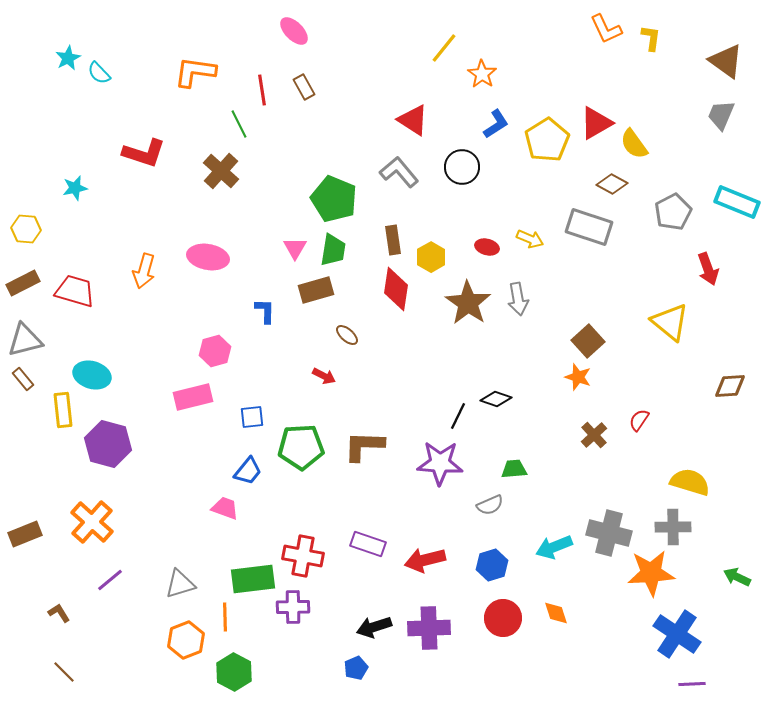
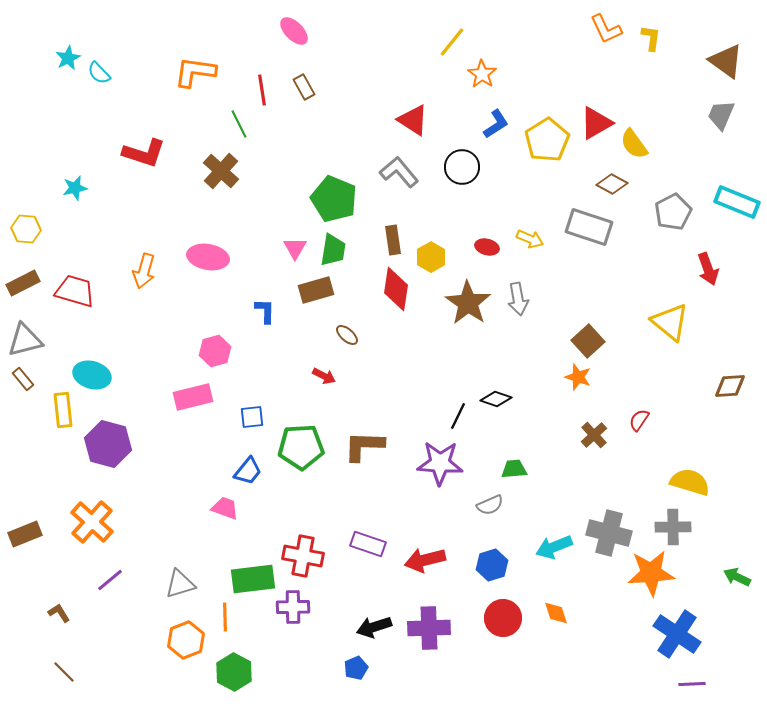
yellow line at (444, 48): moved 8 px right, 6 px up
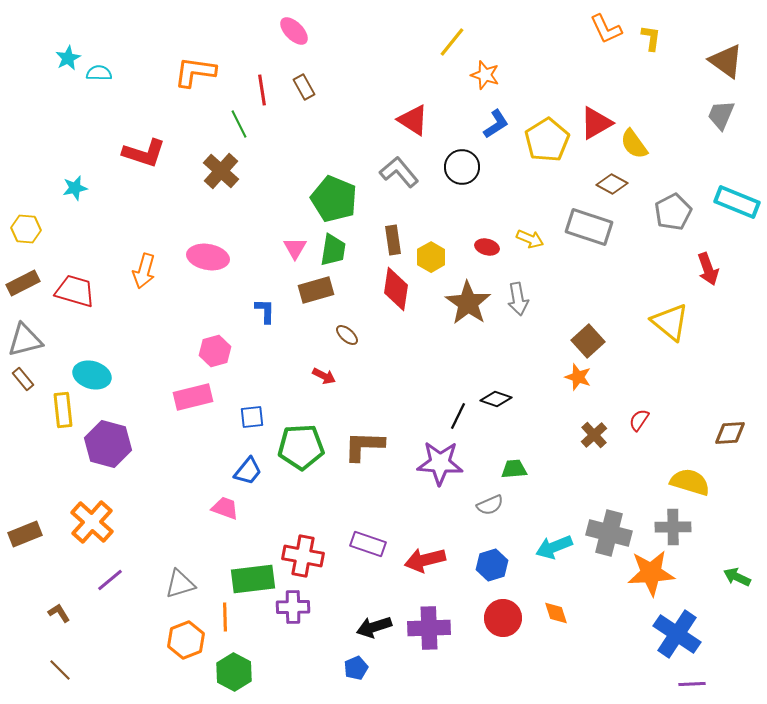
cyan semicircle at (99, 73): rotated 135 degrees clockwise
orange star at (482, 74): moved 3 px right, 1 px down; rotated 16 degrees counterclockwise
brown diamond at (730, 386): moved 47 px down
brown line at (64, 672): moved 4 px left, 2 px up
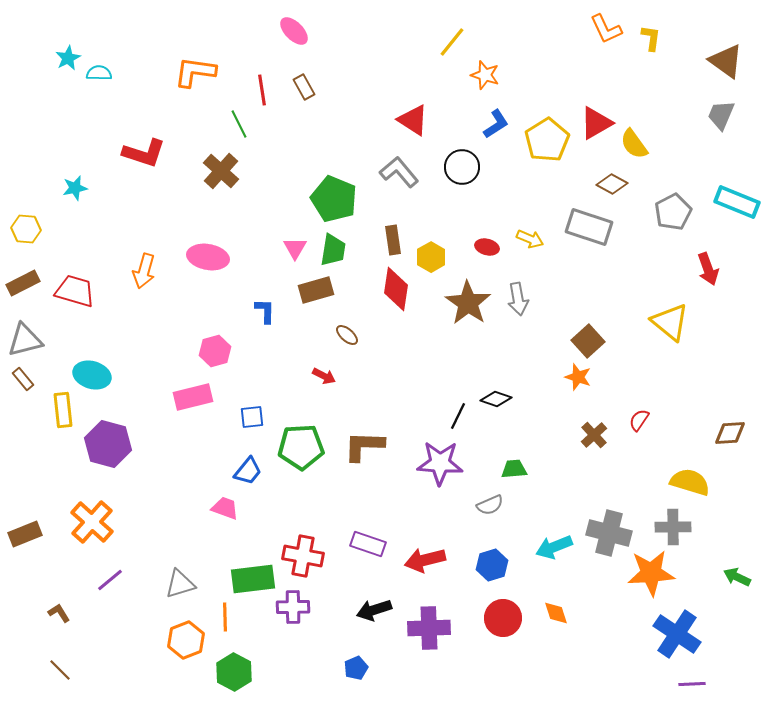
black arrow at (374, 627): moved 17 px up
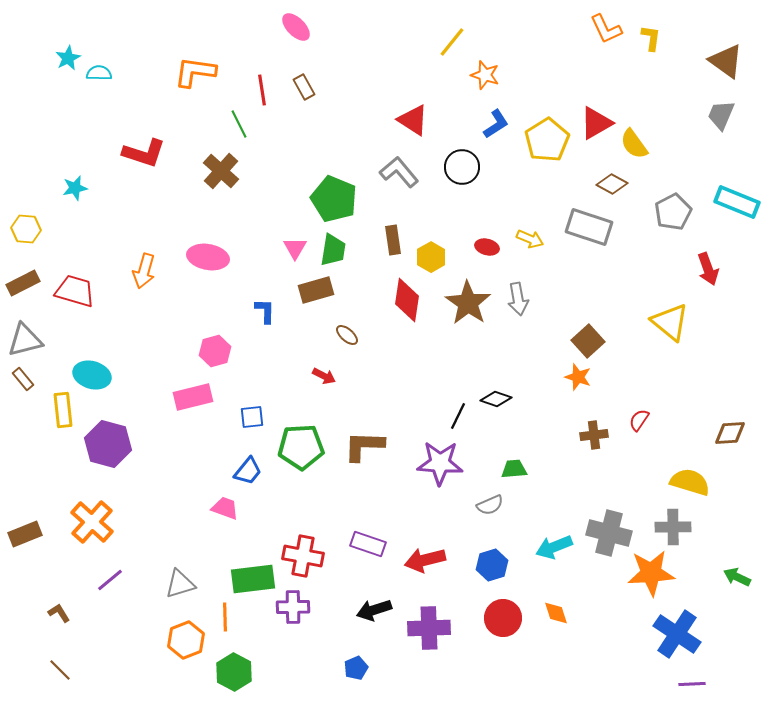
pink ellipse at (294, 31): moved 2 px right, 4 px up
red diamond at (396, 289): moved 11 px right, 11 px down
brown cross at (594, 435): rotated 36 degrees clockwise
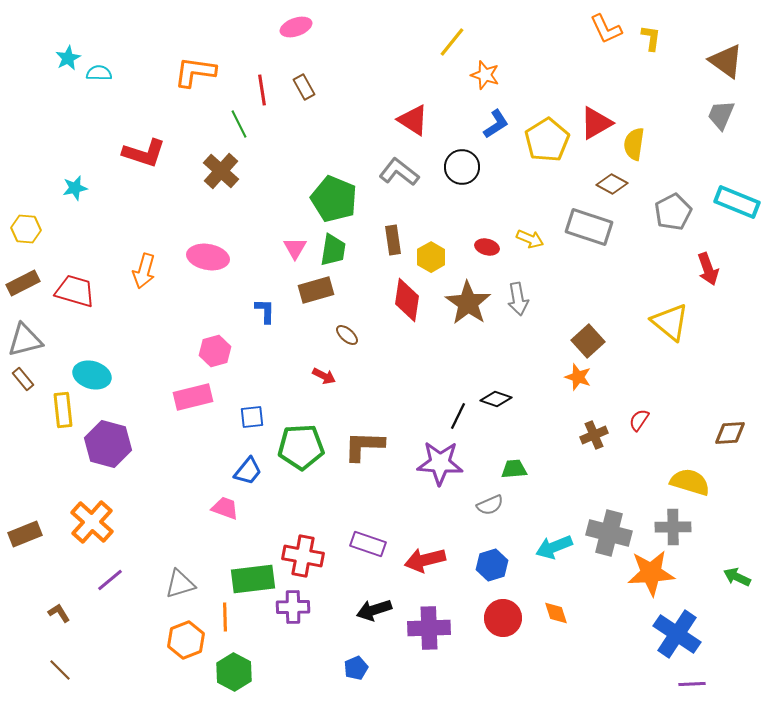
pink ellipse at (296, 27): rotated 64 degrees counterclockwise
yellow semicircle at (634, 144): rotated 44 degrees clockwise
gray L-shape at (399, 172): rotated 12 degrees counterclockwise
brown cross at (594, 435): rotated 16 degrees counterclockwise
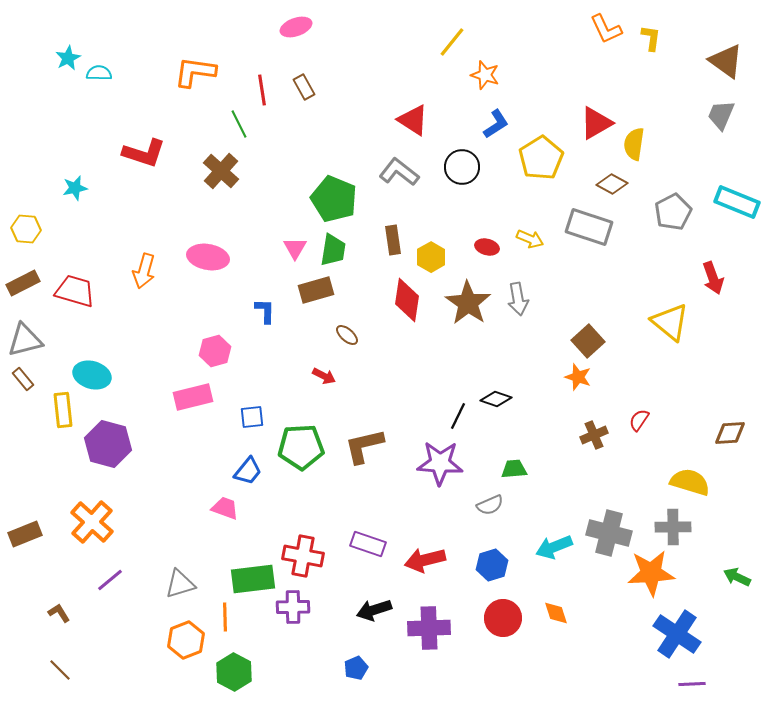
yellow pentagon at (547, 140): moved 6 px left, 18 px down
red arrow at (708, 269): moved 5 px right, 9 px down
brown L-shape at (364, 446): rotated 15 degrees counterclockwise
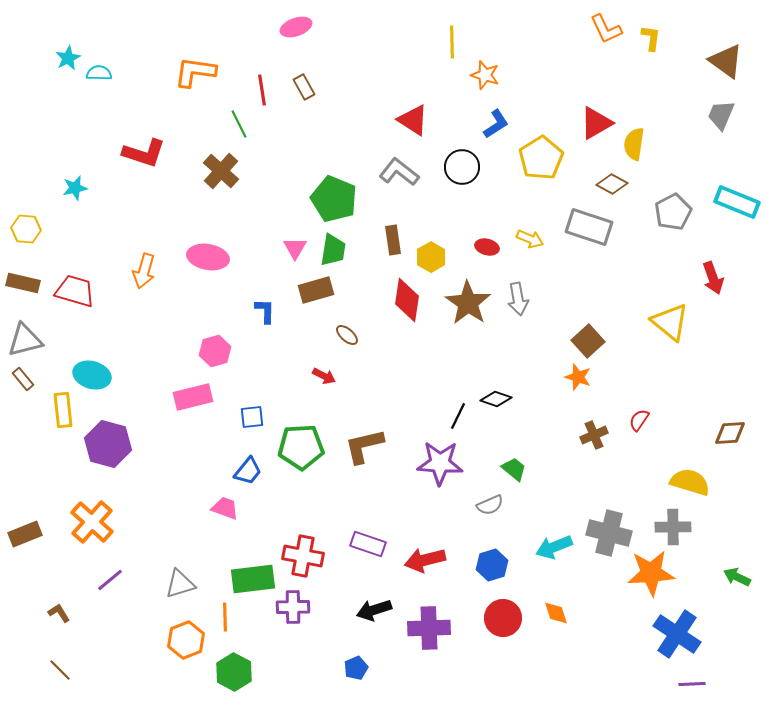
yellow line at (452, 42): rotated 40 degrees counterclockwise
brown rectangle at (23, 283): rotated 40 degrees clockwise
green trapezoid at (514, 469): rotated 44 degrees clockwise
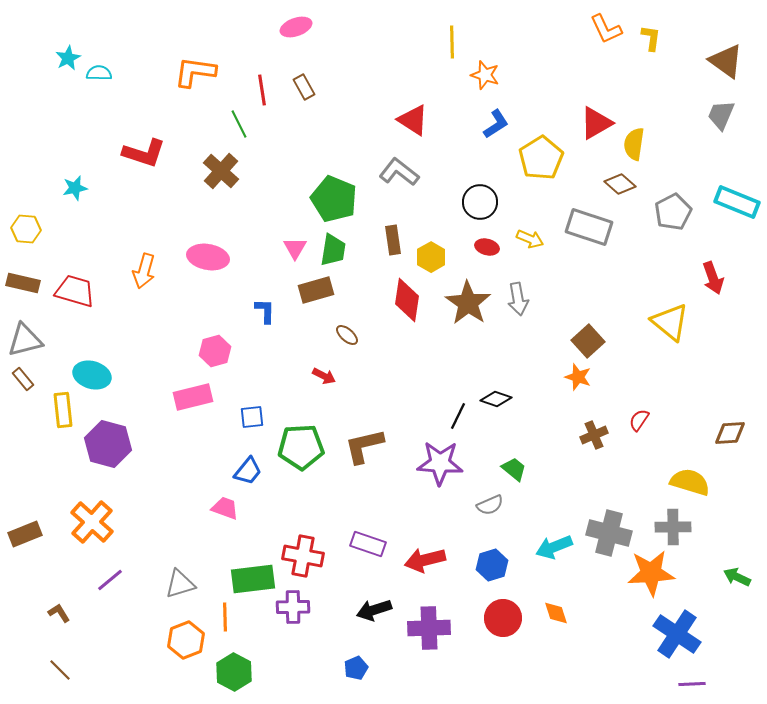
black circle at (462, 167): moved 18 px right, 35 px down
brown diamond at (612, 184): moved 8 px right; rotated 12 degrees clockwise
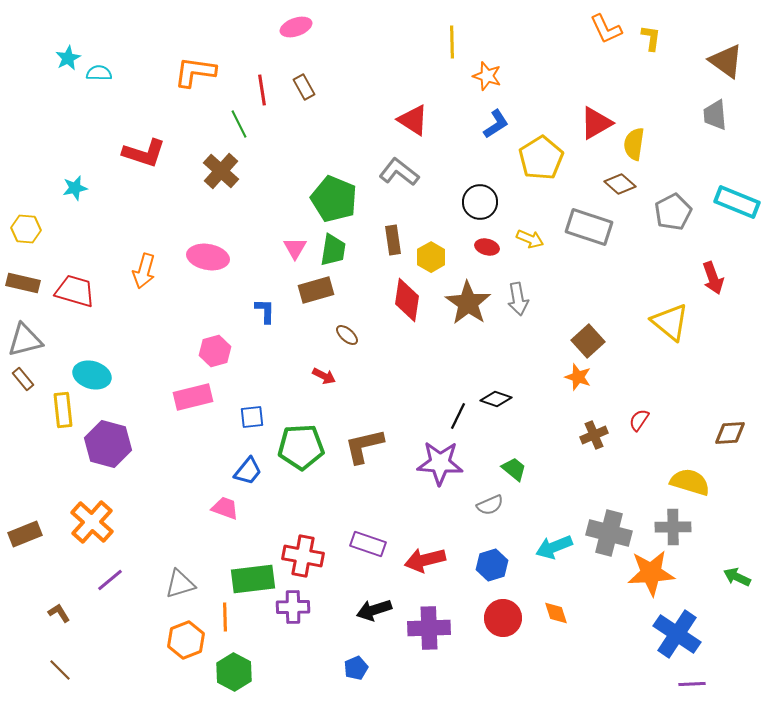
orange star at (485, 75): moved 2 px right, 1 px down
gray trapezoid at (721, 115): moved 6 px left; rotated 28 degrees counterclockwise
